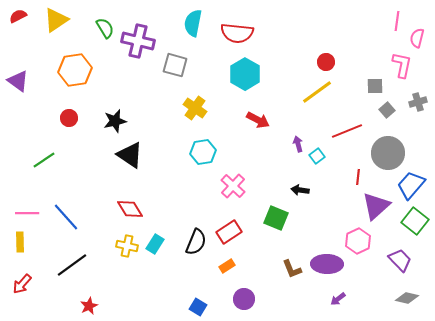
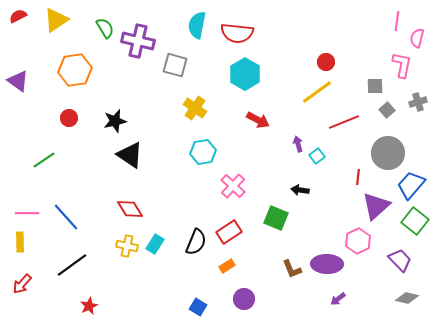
cyan semicircle at (193, 23): moved 4 px right, 2 px down
red line at (347, 131): moved 3 px left, 9 px up
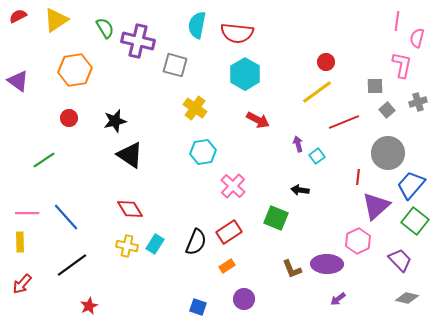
blue square at (198, 307): rotated 12 degrees counterclockwise
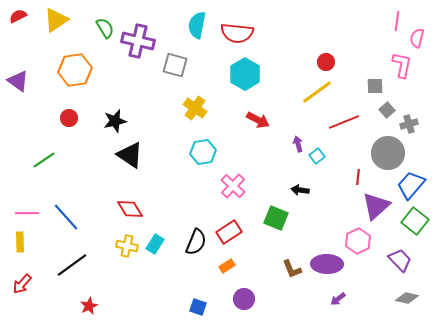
gray cross at (418, 102): moved 9 px left, 22 px down
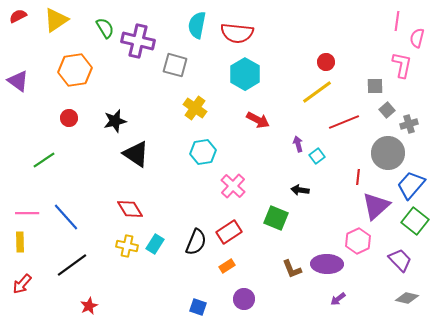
black triangle at (130, 155): moved 6 px right, 1 px up
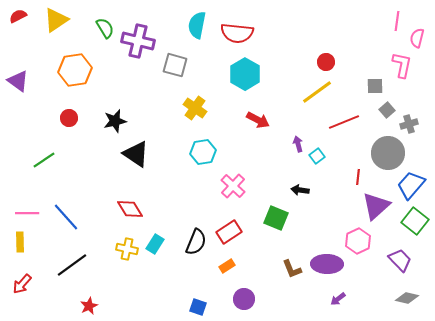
yellow cross at (127, 246): moved 3 px down
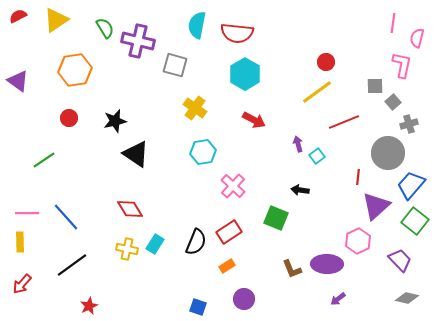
pink line at (397, 21): moved 4 px left, 2 px down
gray square at (387, 110): moved 6 px right, 8 px up
red arrow at (258, 120): moved 4 px left
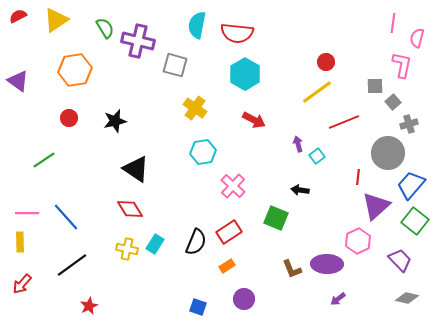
black triangle at (136, 154): moved 15 px down
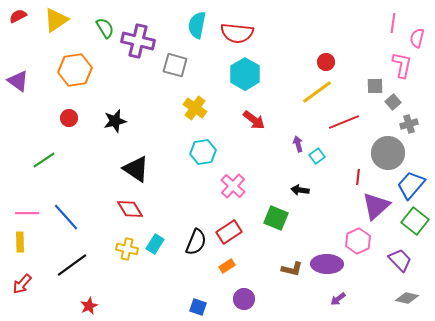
red arrow at (254, 120): rotated 10 degrees clockwise
brown L-shape at (292, 269): rotated 55 degrees counterclockwise
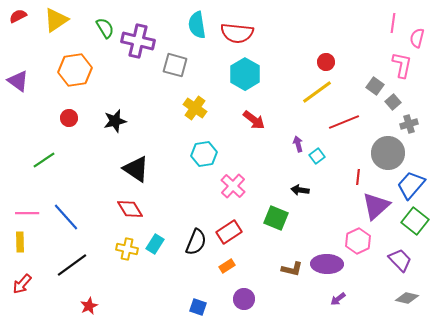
cyan semicircle at (197, 25): rotated 20 degrees counterclockwise
gray square at (375, 86): rotated 36 degrees clockwise
cyan hexagon at (203, 152): moved 1 px right, 2 px down
